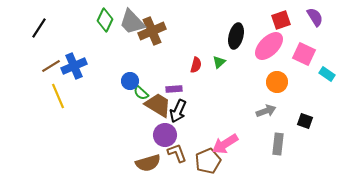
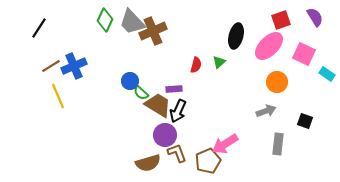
brown cross: moved 1 px right
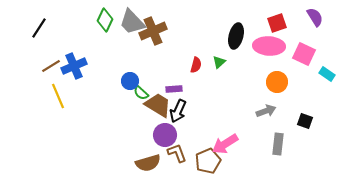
red square: moved 4 px left, 3 px down
pink ellipse: rotated 48 degrees clockwise
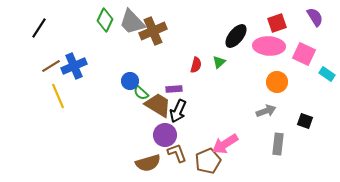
black ellipse: rotated 25 degrees clockwise
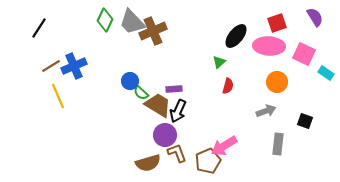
red semicircle: moved 32 px right, 21 px down
cyan rectangle: moved 1 px left, 1 px up
pink arrow: moved 1 px left, 2 px down
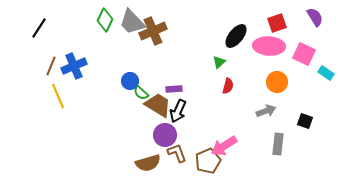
brown line: rotated 36 degrees counterclockwise
